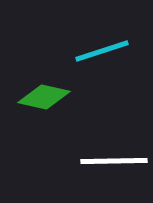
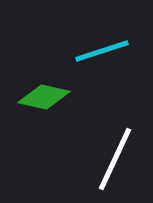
white line: moved 1 px right, 2 px up; rotated 64 degrees counterclockwise
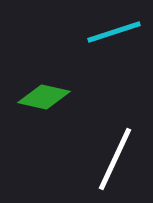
cyan line: moved 12 px right, 19 px up
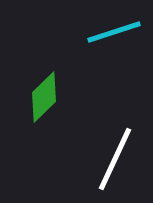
green diamond: rotated 57 degrees counterclockwise
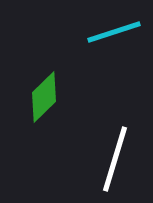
white line: rotated 8 degrees counterclockwise
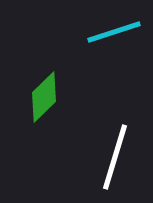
white line: moved 2 px up
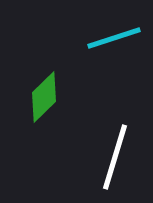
cyan line: moved 6 px down
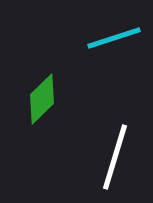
green diamond: moved 2 px left, 2 px down
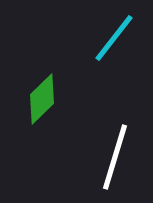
cyan line: rotated 34 degrees counterclockwise
